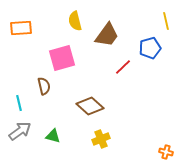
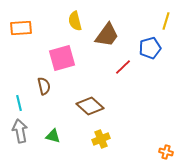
yellow line: rotated 30 degrees clockwise
gray arrow: rotated 65 degrees counterclockwise
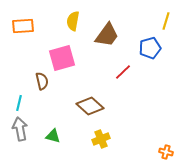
yellow semicircle: moved 2 px left; rotated 24 degrees clockwise
orange rectangle: moved 2 px right, 2 px up
red line: moved 5 px down
brown semicircle: moved 2 px left, 5 px up
cyan line: rotated 28 degrees clockwise
gray arrow: moved 2 px up
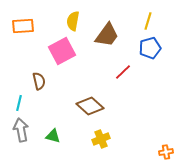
yellow line: moved 18 px left
pink square: moved 7 px up; rotated 12 degrees counterclockwise
brown semicircle: moved 3 px left
gray arrow: moved 1 px right, 1 px down
orange cross: rotated 24 degrees counterclockwise
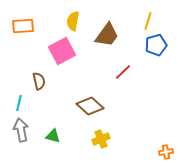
blue pentagon: moved 6 px right, 3 px up
